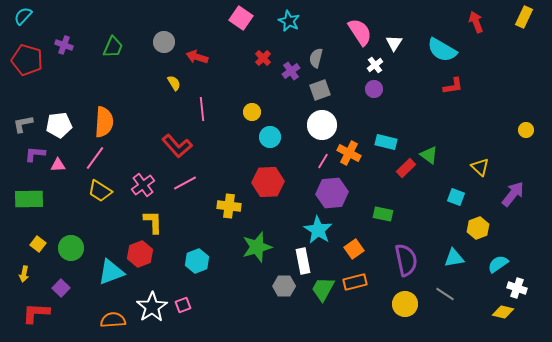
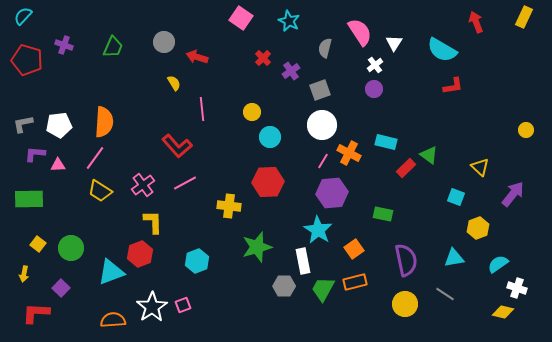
gray semicircle at (316, 58): moved 9 px right, 10 px up
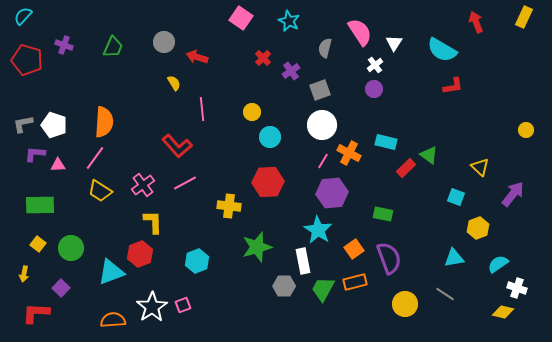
white pentagon at (59, 125): moved 5 px left; rotated 25 degrees clockwise
green rectangle at (29, 199): moved 11 px right, 6 px down
purple semicircle at (406, 260): moved 17 px left, 2 px up; rotated 8 degrees counterclockwise
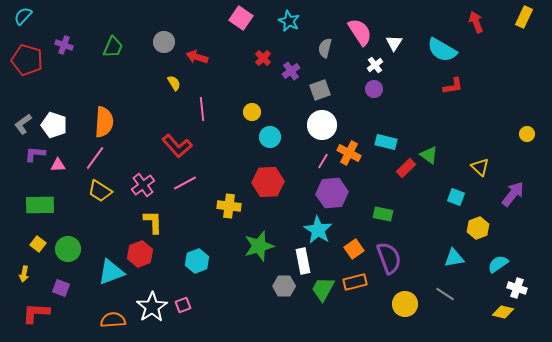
gray L-shape at (23, 124): rotated 25 degrees counterclockwise
yellow circle at (526, 130): moved 1 px right, 4 px down
green star at (257, 247): moved 2 px right, 1 px up
green circle at (71, 248): moved 3 px left, 1 px down
purple square at (61, 288): rotated 24 degrees counterclockwise
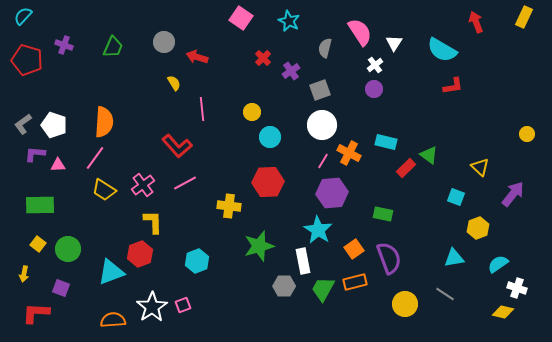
yellow trapezoid at (100, 191): moved 4 px right, 1 px up
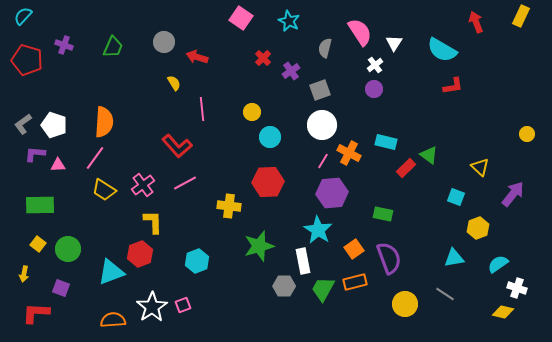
yellow rectangle at (524, 17): moved 3 px left, 1 px up
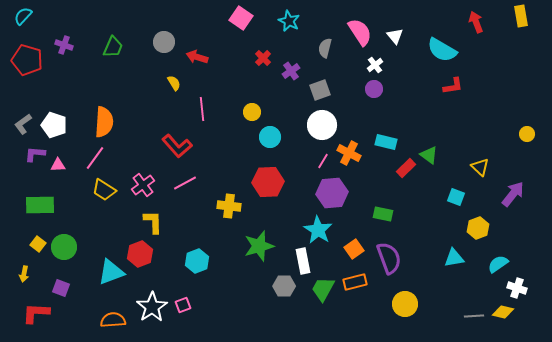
yellow rectangle at (521, 16): rotated 35 degrees counterclockwise
white triangle at (394, 43): moved 1 px right, 7 px up; rotated 12 degrees counterclockwise
green circle at (68, 249): moved 4 px left, 2 px up
gray line at (445, 294): moved 29 px right, 22 px down; rotated 36 degrees counterclockwise
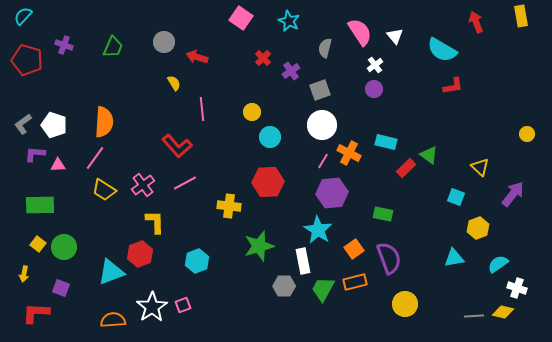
yellow L-shape at (153, 222): moved 2 px right
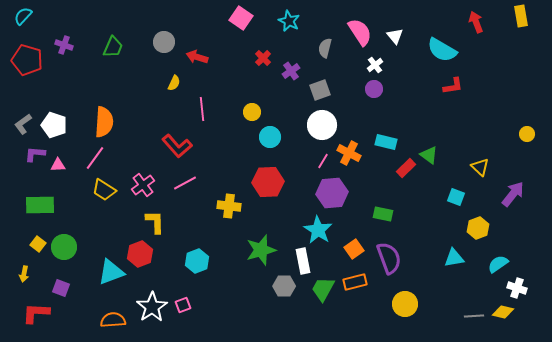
yellow semicircle at (174, 83): rotated 56 degrees clockwise
green star at (259, 246): moved 2 px right, 4 px down
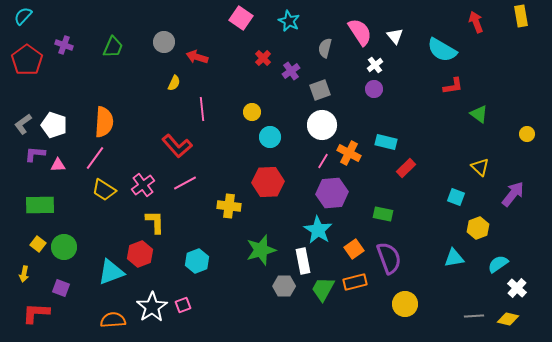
red pentagon at (27, 60): rotated 20 degrees clockwise
green triangle at (429, 155): moved 50 px right, 41 px up
white cross at (517, 288): rotated 24 degrees clockwise
yellow diamond at (503, 312): moved 5 px right, 7 px down
